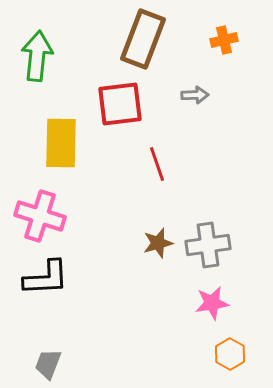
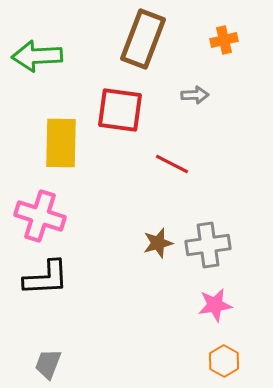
green arrow: rotated 99 degrees counterclockwise
red square: moved 6 px down; rotated 15 degrees clockwise
red line: moved 15 px right; rotated 44 degrees counterclockwise
pink star: moved 3 px right, 2 px down
orange hexagon: moved 6 px left, 7 px down
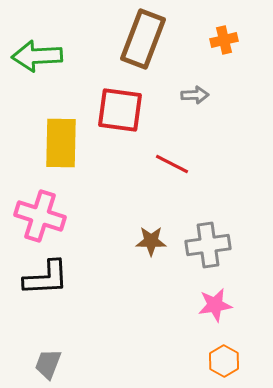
brown star: moved 7 px left, 2 px up; rotated 16 degrees clockwise
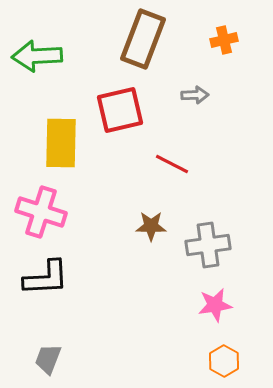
red square: rotated 21 degrees counterclockwise
pink cross: moved 1 px right, 4 px up
brown star: moved 15 px up
gray trapezoid: moved 5 px up
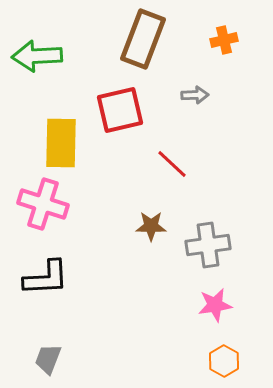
red line: rotated 16 degrees clockwise
pink cross: moved 2 px right, 8 px up
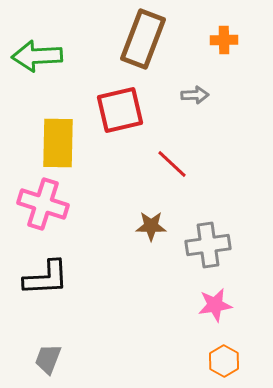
orange cross: rotated 12 degrees clockwise
yellow rectangle: moved 3 px left
